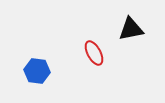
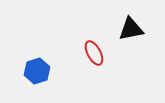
blue hexagon: rotated 25 degrees counterclockwise
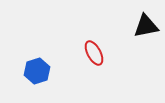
black triangle: moved 15 px right, 3 px up
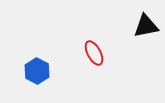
blue hexagon: rotated 15 degrees counterclockwise
